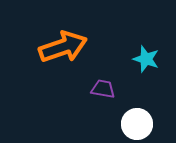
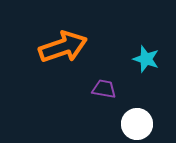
purple trapezoid: moved 1 px right
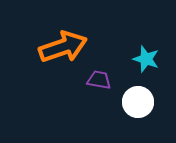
purple trapezoid: moved 5 px left, 9 px up
white circle: moved 1 px right, 22 px up
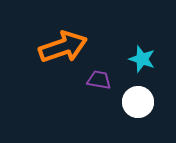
cyan star: moved 4 px left
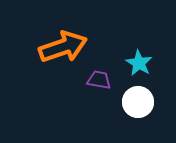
cyan star: moved 3 px left, 4 px down; rotated 12 degrees clockwise
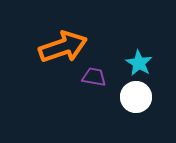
purple trapezoid: moved 5 px left, 3 px up
white circle: moved 2 px left, 5 px up
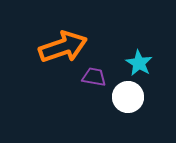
white circle: moved 8 px left
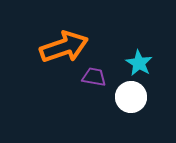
orange arrow: moved 1 px right
white circle: moved 3 px right
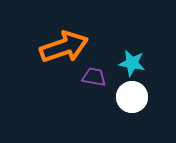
cyan star: moved 7 px left; rotated 20 degrees counterclockwise
white circle: moved 1 px right
